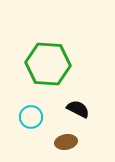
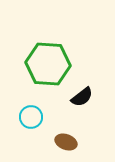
black semicircle: moved 4 px right, 12 px up; rotated 115 degrees clockwise
brown ellipse: rotated 30 degrees clockwise
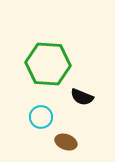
black semicircle: rotated 60 degrees clockwise
cyan circle: moved 10 px right
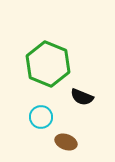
green hexagon: rotated 18 degrees clockwise
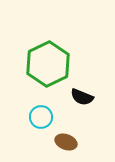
green hexagon: rotated 12 degrees clockwise
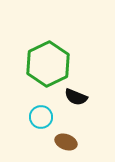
black semicircle: moved 6 px left
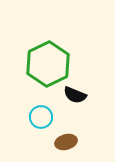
black semicircle: moved 1 px left, 2 px up
brown ellipse: rotated 35 degrees counterclockwise
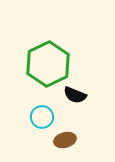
cyan circle: moved 1 px right
brown ellipse: moved 1 px left, 2 px up
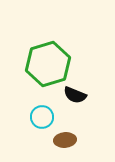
green hexagon: rotated 9 degrees clockwise
brown ellipse: rotated 10 degrees clockwise
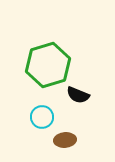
green hexagon: moved 1 px down
black semicircle: moved 3 px right
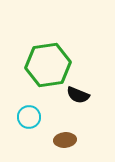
green hexagon: rotated 9 degrees clockwise
cyan circle: moved 13 px left
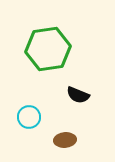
green hexagon: moved 16 px up
